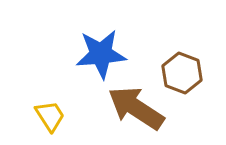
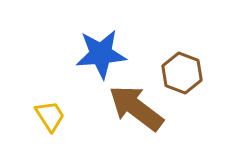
brown arrow: rotated 4 degrees clockwise
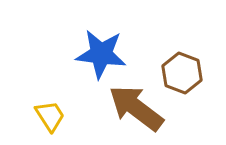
blue star: rotated 12 degrees clockwise
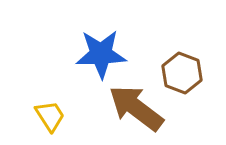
blue star: rotated 9 degrees counterclockwise
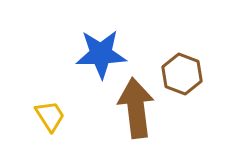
brown hexagon: moved 1 px down
brown arrow: rotated 46 degrees clockwise
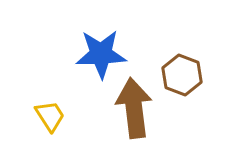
brown hexagon: moved 1 px down
brown arrow: moved 2 px left
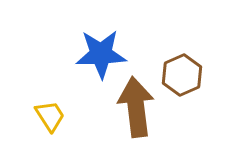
brown hexagon: rotated 15 degrees clockwise
brown arrow: moved 2 px right, 1 px up
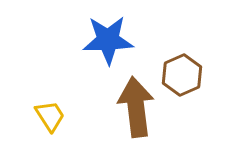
blue star: moved 7 px right, 14 px up
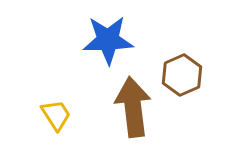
brown arrow: moved 3 px left
yellow trapezoid: moved 6 px right, 1 px up
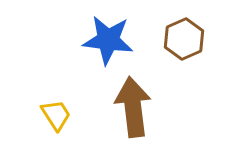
blue star: rotated 9 degrees clockwise
brown hexagon: moved 2 px right, 36 px up
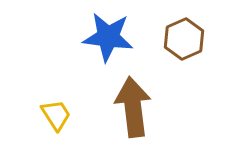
blue star: moved 3 px up
